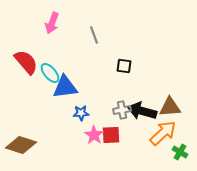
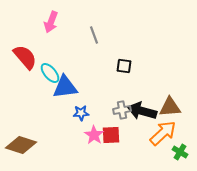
pink arrow: moved 1 px left, 1 px up
red semicircle: moved 1 px left, 5 px up
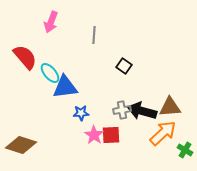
gray line: rotated 24 degrees clockwise
black square: rotated 28 degrees clockwise
green cross: moved 5 px right, 2 px up
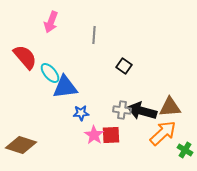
gray cross: rotated 18 degrees clockwise
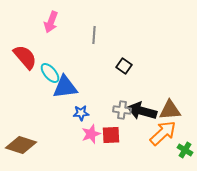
brown triangle: moved 3 px down
pink star: moved 3 px left, 1 px up; rotated 18 degrees clockwise
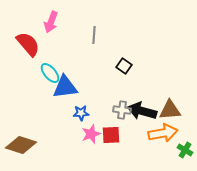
red semicircle: moved 3 px right, 13 px up
orange arrow: rotated 32 degrees clockwise
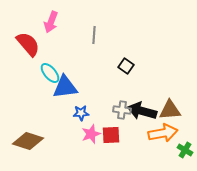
black square: moved 2 px right
brown diamond: moved 7 px right, 4 px up
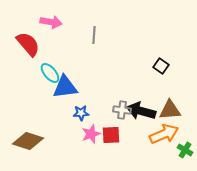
pink arrow: rotated 100 degrees counterclockwise
black square: moved 35 px right
black arrow: moved 1 px left
orange arrow: moved 1 px right, 1 px down; rotated 12 degrees counterclockwise
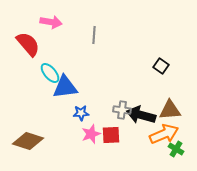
black arrow: moved 4 px down
green cross: moved 9 px left, 1 px up
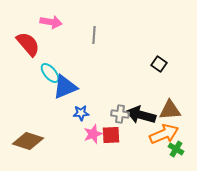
black square: moved 2 px left, 2 px up
blue triangle: rotated 16 degrees counterclockwise
gray cross: moved 2 px left, 4 px down
pink star: moved 2 px right
